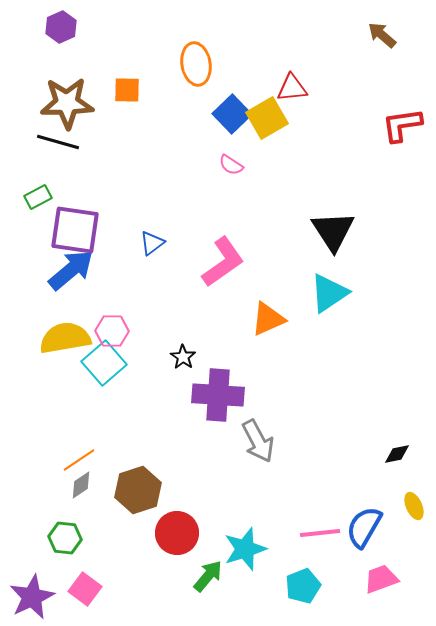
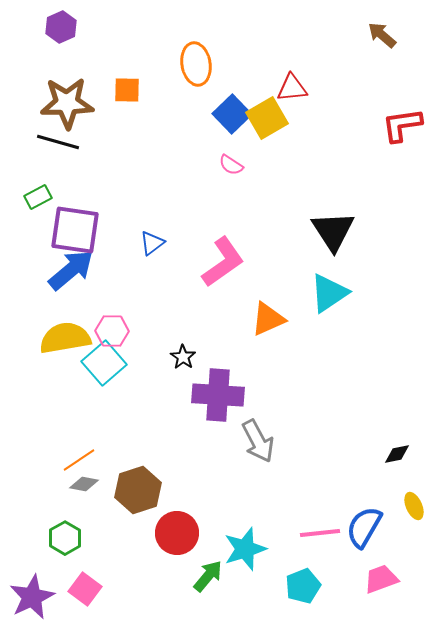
gray diamond: moved 3 px right, 1 px up; rotated 44 degrees clockwise
green hexagon: rotated 24 degrees clockwise
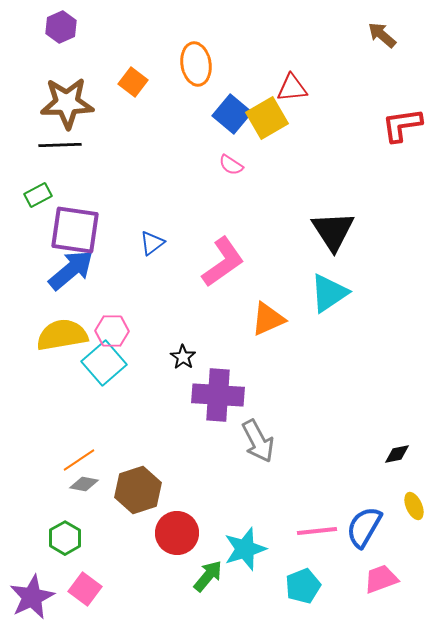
orange square: moved 6 px right, 8 px up; rotated 36 degrees clockwise
blue square: rotated 6 degrees counterclockwise
black line: moved 2 px right, 3 px down; rotated 18 degrees counterclockwise
green rectangle: moved 2 px up
yellow semicircle: moved 3 px left, 3 px up
pink line: moved 3 px left, 2 px up
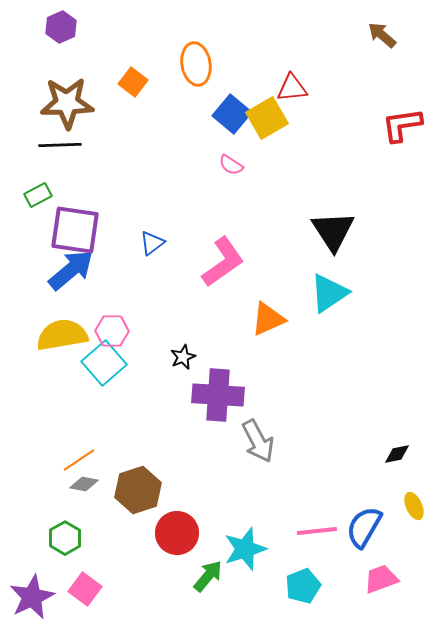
black star: rotated 15 degrees clockwise
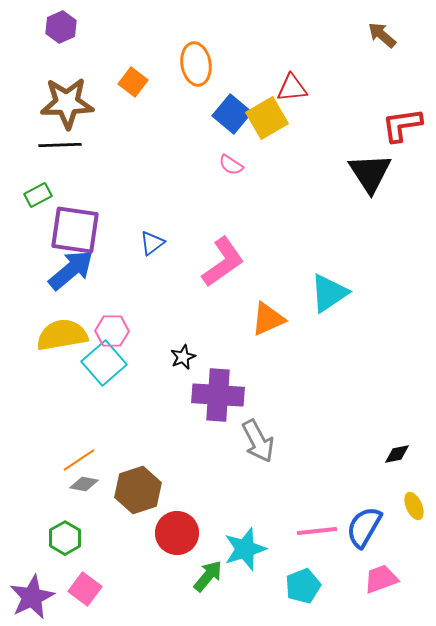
black triangle: moved 37 px right, 58 px up
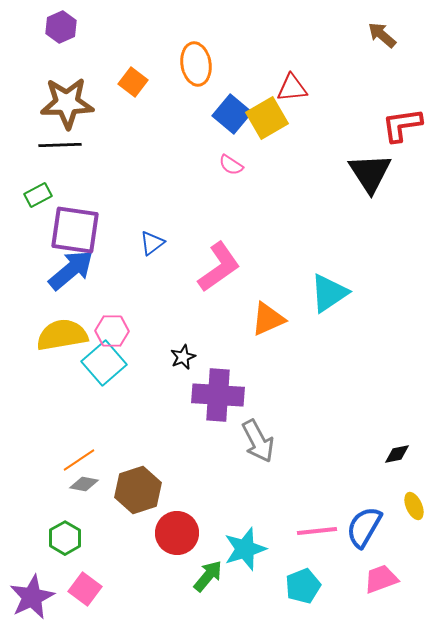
pink L-shape: moved 4 px left, 5 px down
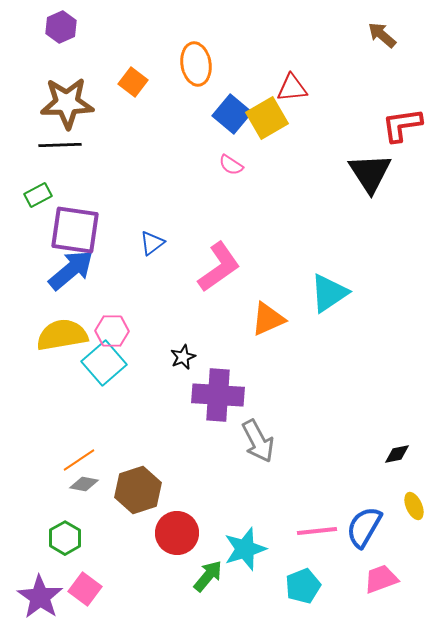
purple star: moved 8 px right; rotated 12 degrees counterclockwise
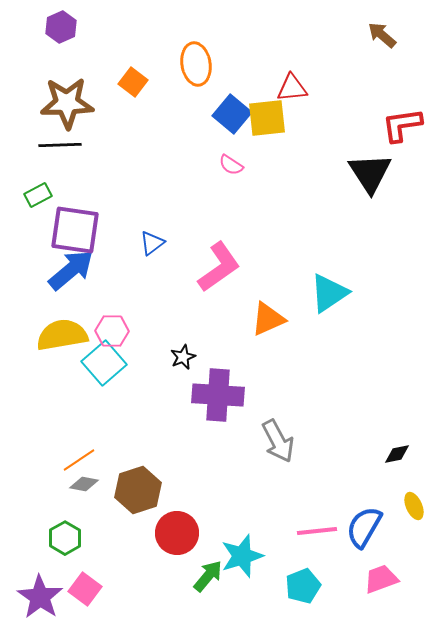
yellow square: rotated 24 degrees clockwise
gray arrow: moved 20 px right
cyan star: moved 3 px left, 7 px down
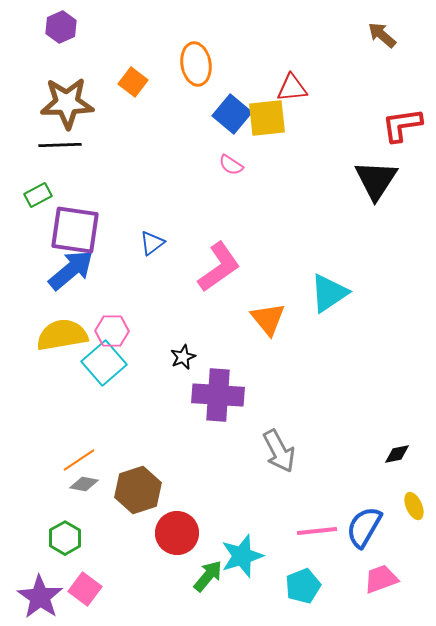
black triangle: moved 6 px right, 7 px down; rotated 6 degrees clockwise
orange triangle: rotated 45 degrees counterclockwise
gray arrow: moved 1 px right, 10 px down
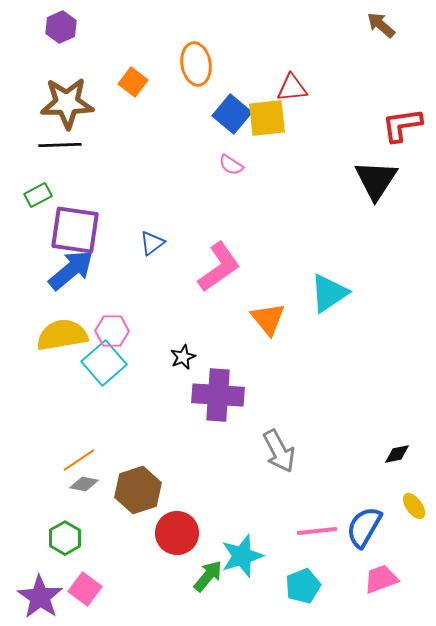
brown arrow: moved 1 px left, 10 px up
yellow ellipse: rotated 12 degrees counterclockwise
